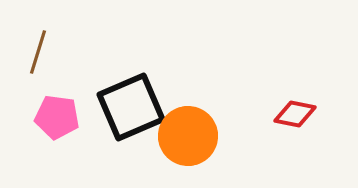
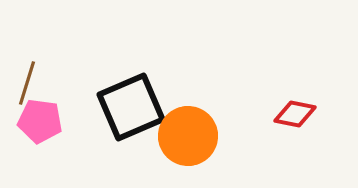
brown line: moved 11 px left, 31 px down
pink pentagon: moved 17 px left, 4 px down
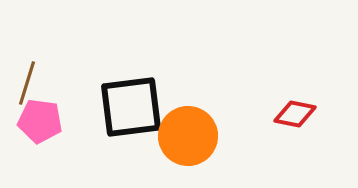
black square: rotated 16 degrees clockwise
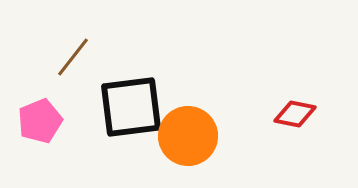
brown line: moved 46 px right, 26 px up; rotated 21 degrees clockwise
pink pentagon: rotated 30 degrees counterclockwise
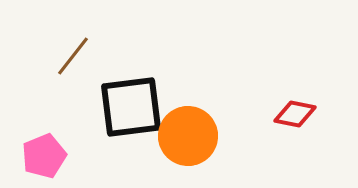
brown line: moved 1 px up
pink pentagon: moved 4 px right, 35 px down
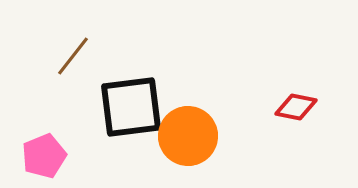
red diamond: moved 1 px right, 7 px up
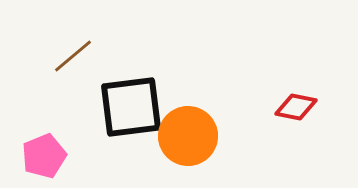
brown line: rotated 12 degrees clockwise
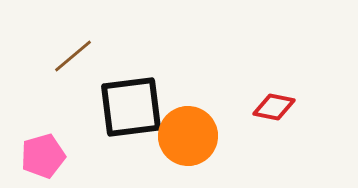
red diamond: moved 22 px left
pink pentagon: moved 1 px left; rotated 6 degrees clockwise
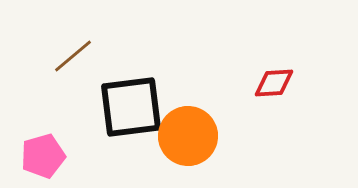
red diamond: moved 24 px up; rotated 15 degrees counterclockwise
